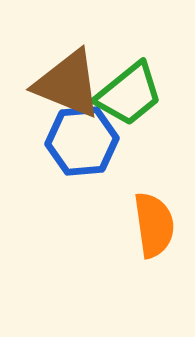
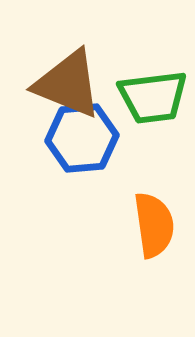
green trapezoid: moved 24 px right, 3 px down; rotated 32 degrees clockwise
blue hexagon: moved 3 px up
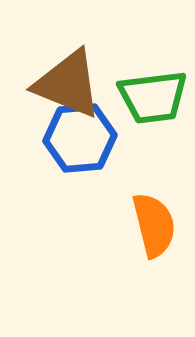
blue hexagon: moved 2 px left
orange semicircle: rotated 6 degrees counterclockwise
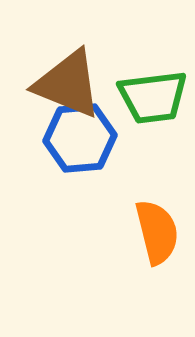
orange semicircle: moved 3 px right, 7 px down
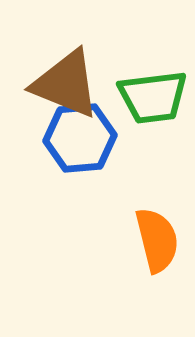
brown triangle: moved 2 px left
orange semicircle: moved 8 px down
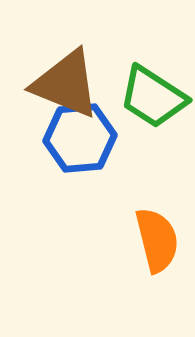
green trapezoid: rotated 40 degrees clockwise
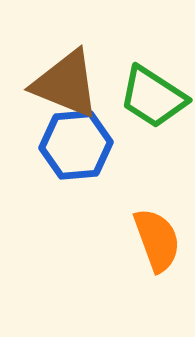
blue hexagon: moved 4 px left, 7 px down
orange semicircle: rotated 6 degrees counterclockwise
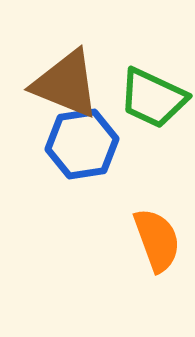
green trapezoid: moved 1 px down; rotated 8 degrees counterclockwise
blue hexagon: moved 6 px right, 1 px up; rotated 4 degrees counterclockwise
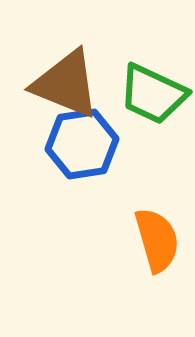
green trapezoid: moved 4 px up
orange semicircle: rotated 4 degrees clockwise
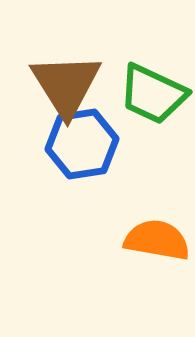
brown triangle: moved 1 px down; rotated 36 degrees clockwise
orange semicircle: rotated 64 degrees counterclockwise
